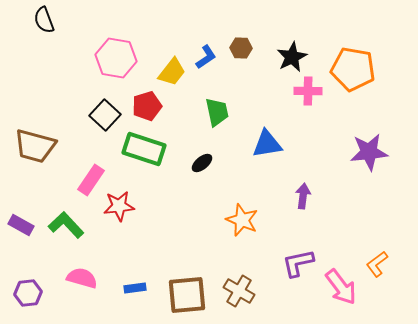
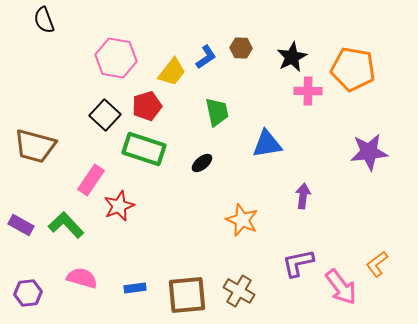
red star: rotated 16 degrees counterclockwise
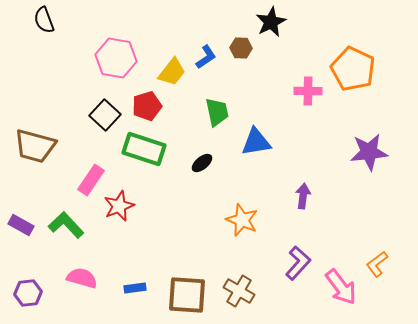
black star: moved 21 px left, 35 px up
orange pentagon: rotated 15 degrees clockwise
blue triangle: moved 11 px left, 2 px up
purple L-shape: rotated 144 degrees clockwise
brown square: rotated 9 degrees clockwise
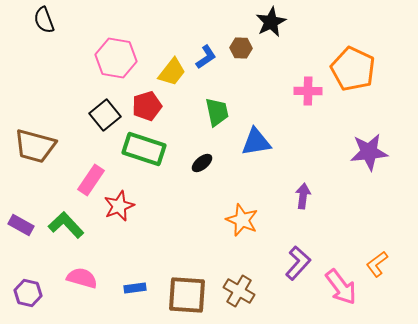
black square: rotated 8 degrees clockwise
purple hexagon: rotated 20 degrees clockwise
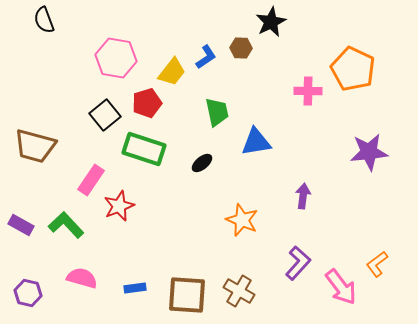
red pentagon: moved 3 px up
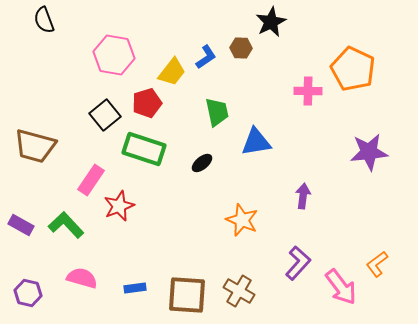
pink hexagon: moved 2 px left, 3 px up
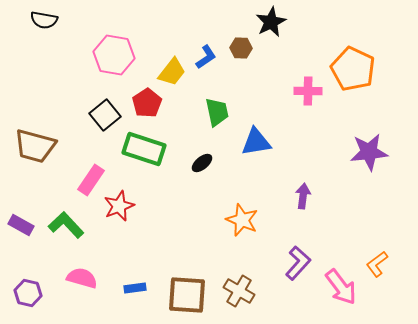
black semicircle: rotated 60 degrees counterclockwise
red pentagon: rotated 16 degrees counterclockwise
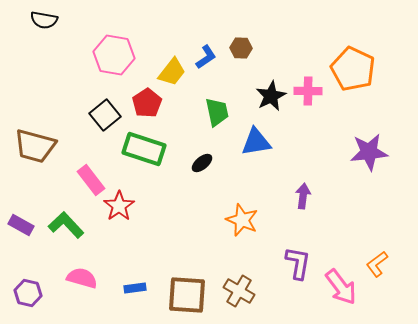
black star: moved 74 px down
pink rectangle: rotated 72 degrees counterclockwise
red star: rotated 12 degrees counterclockwise
purple L-shape: rotated 32 degrees counterclockwise
